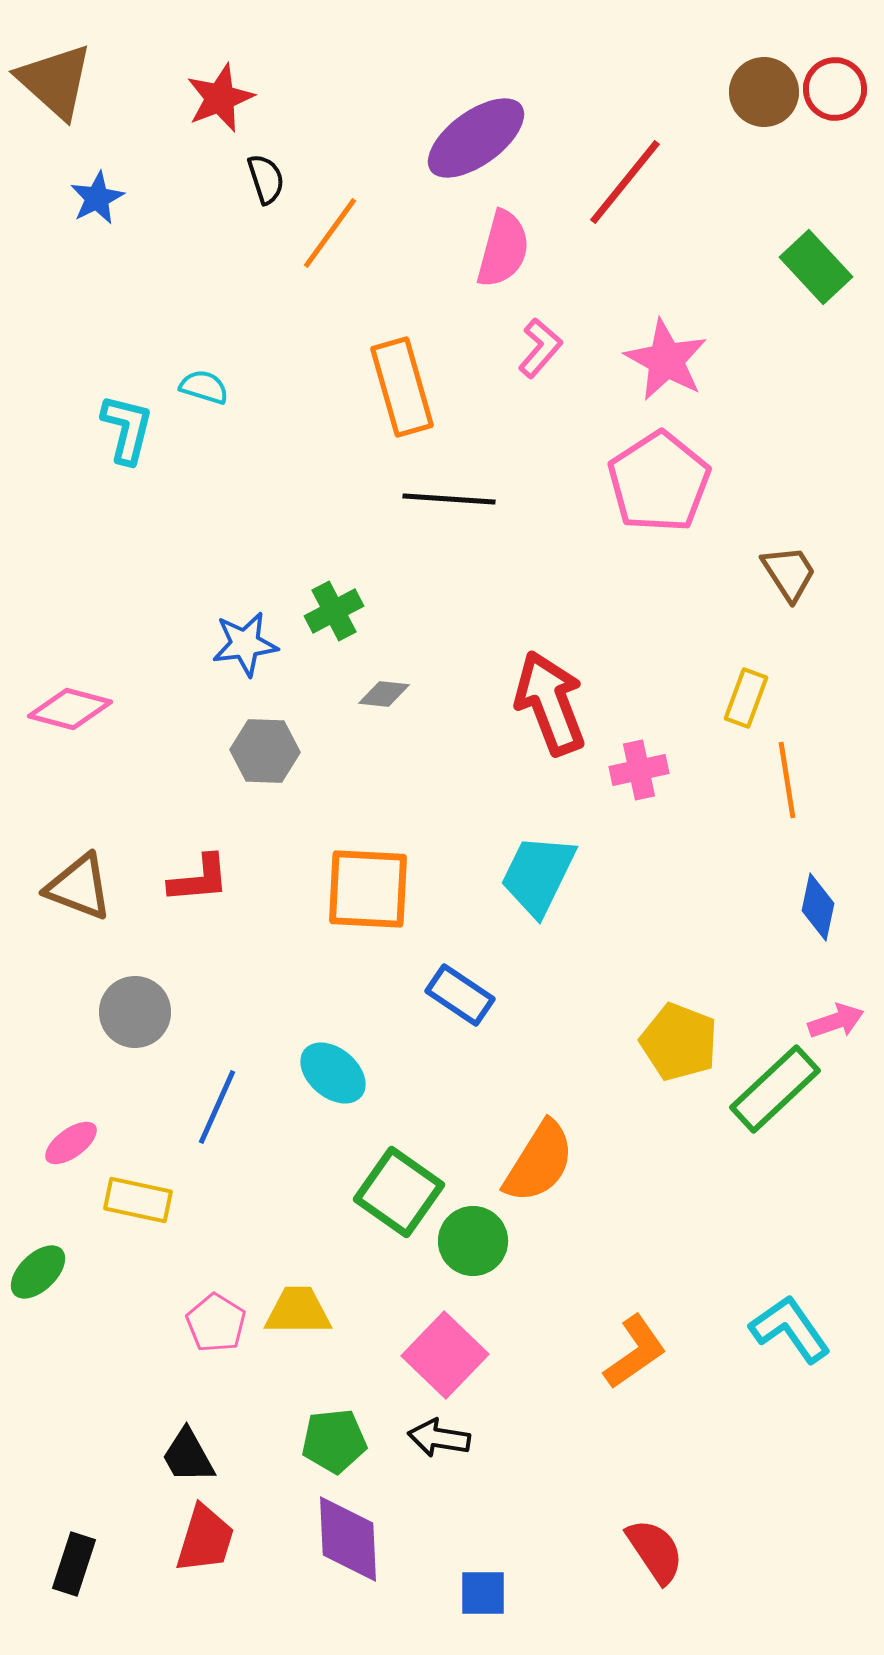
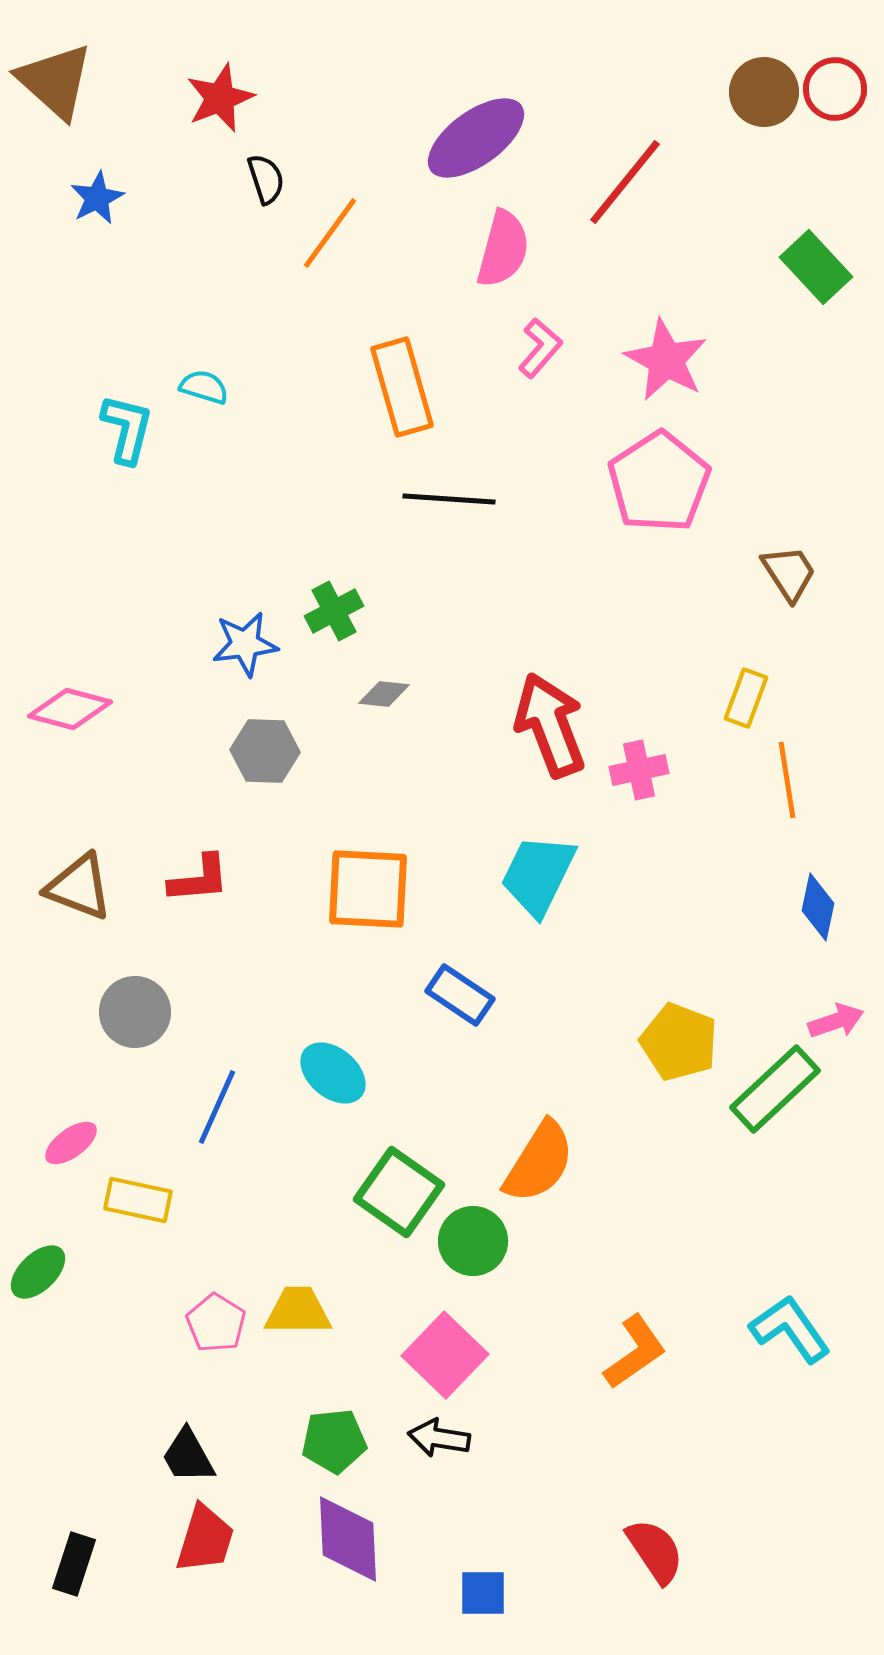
red arrow at (550, 703): moved 22 px down
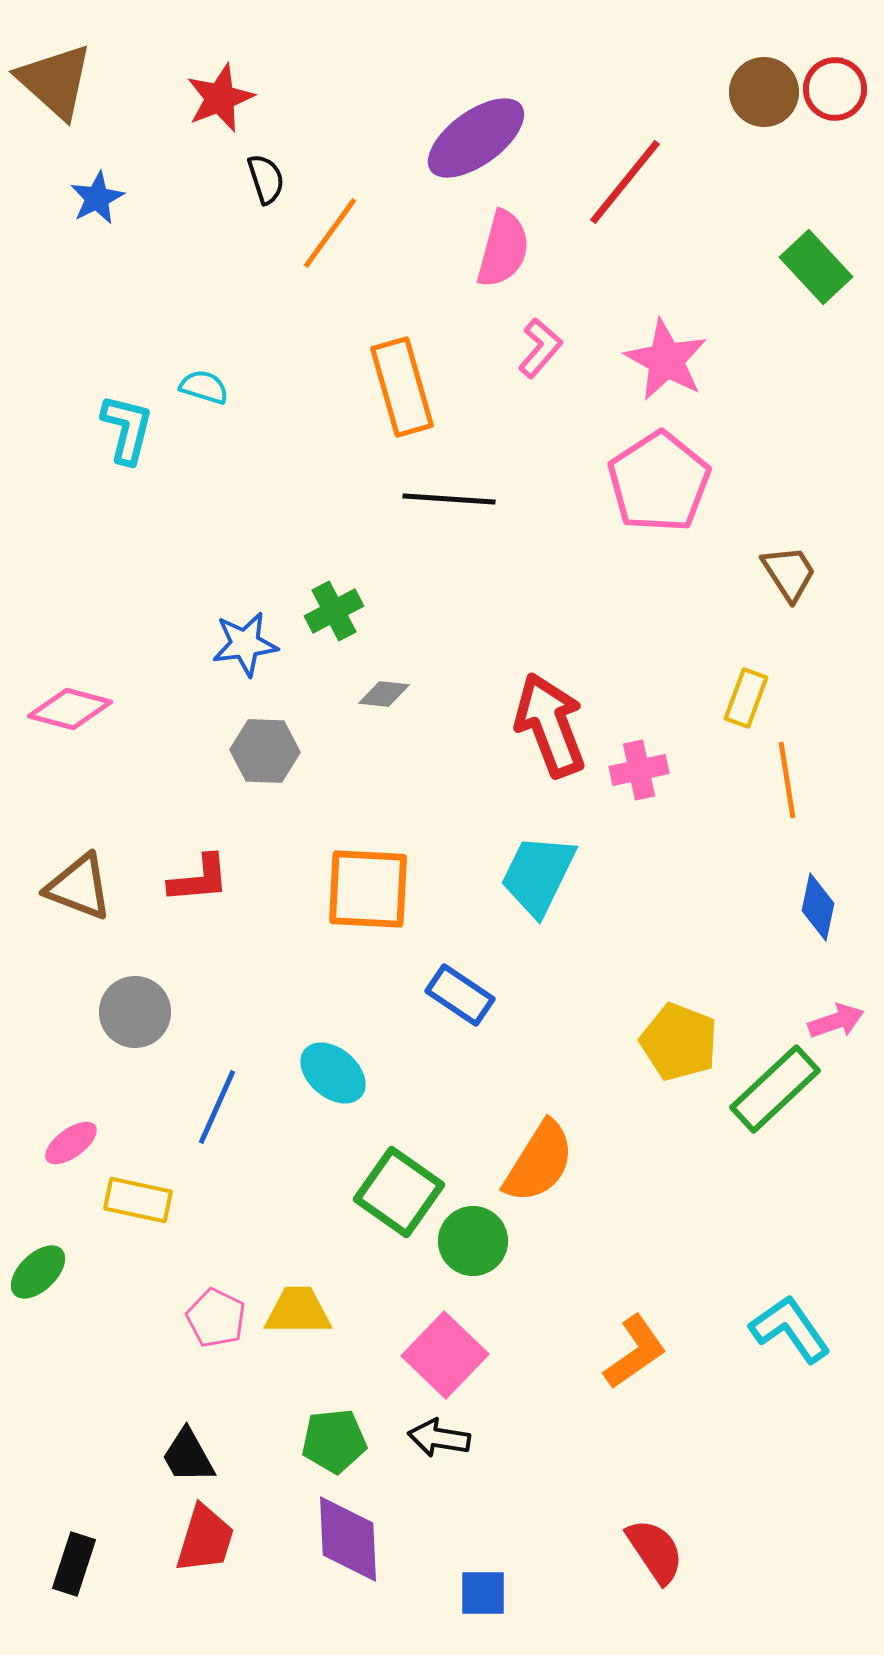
pink pentagon at (216, 1323): moved 5 px up; rotated 6 degrees counterclockwise
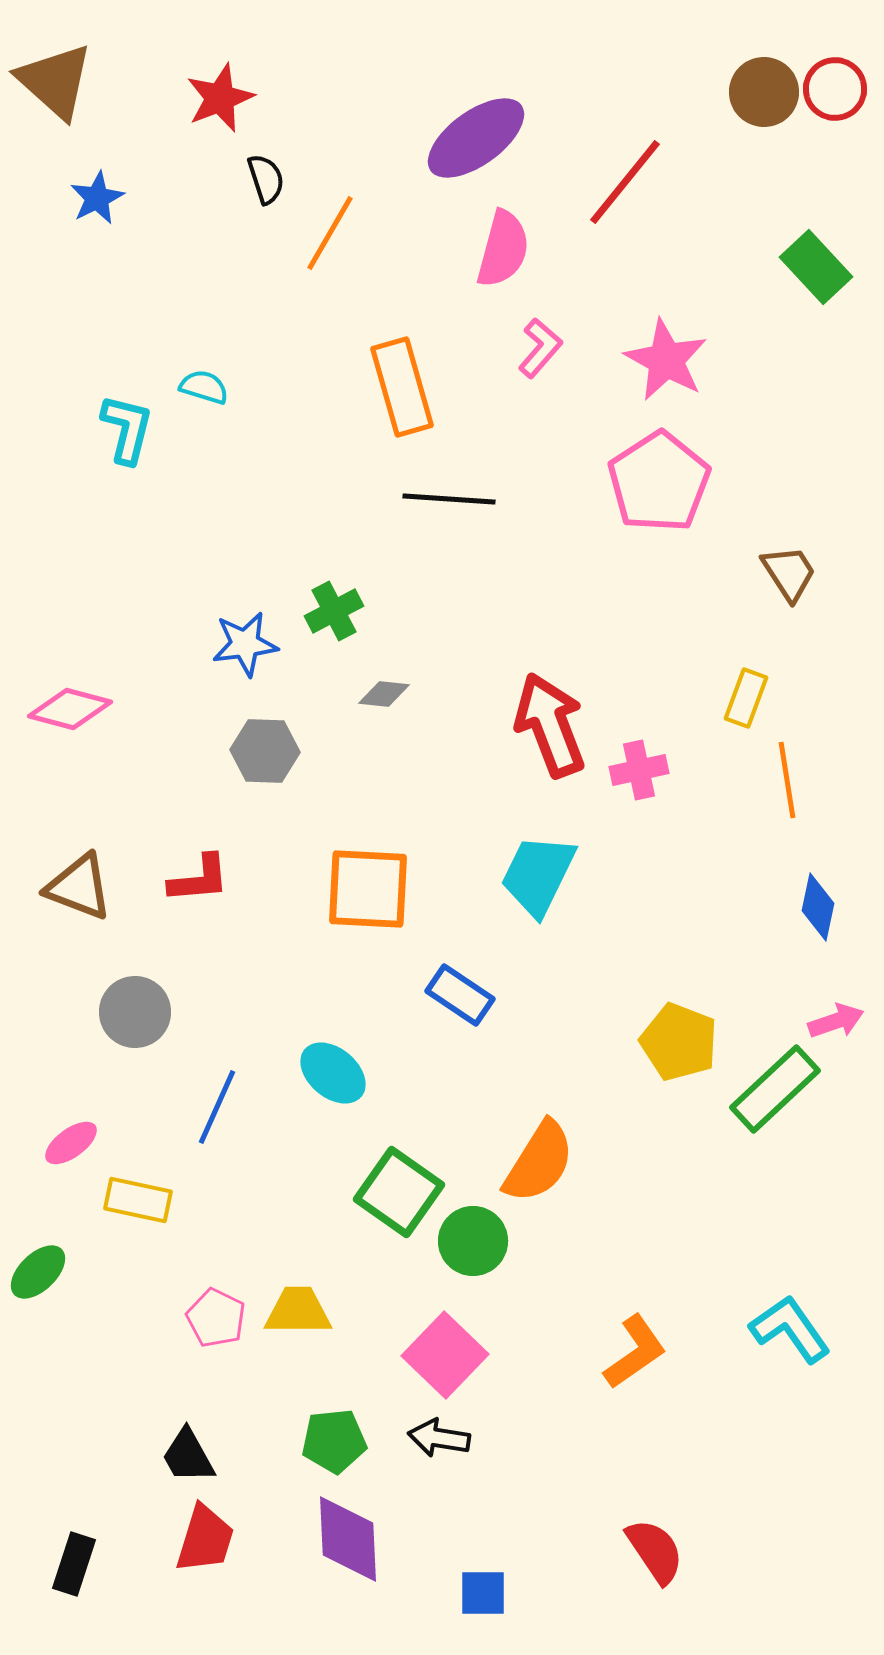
orange line at (330, 233): rotated 6 degrees counterclockwise
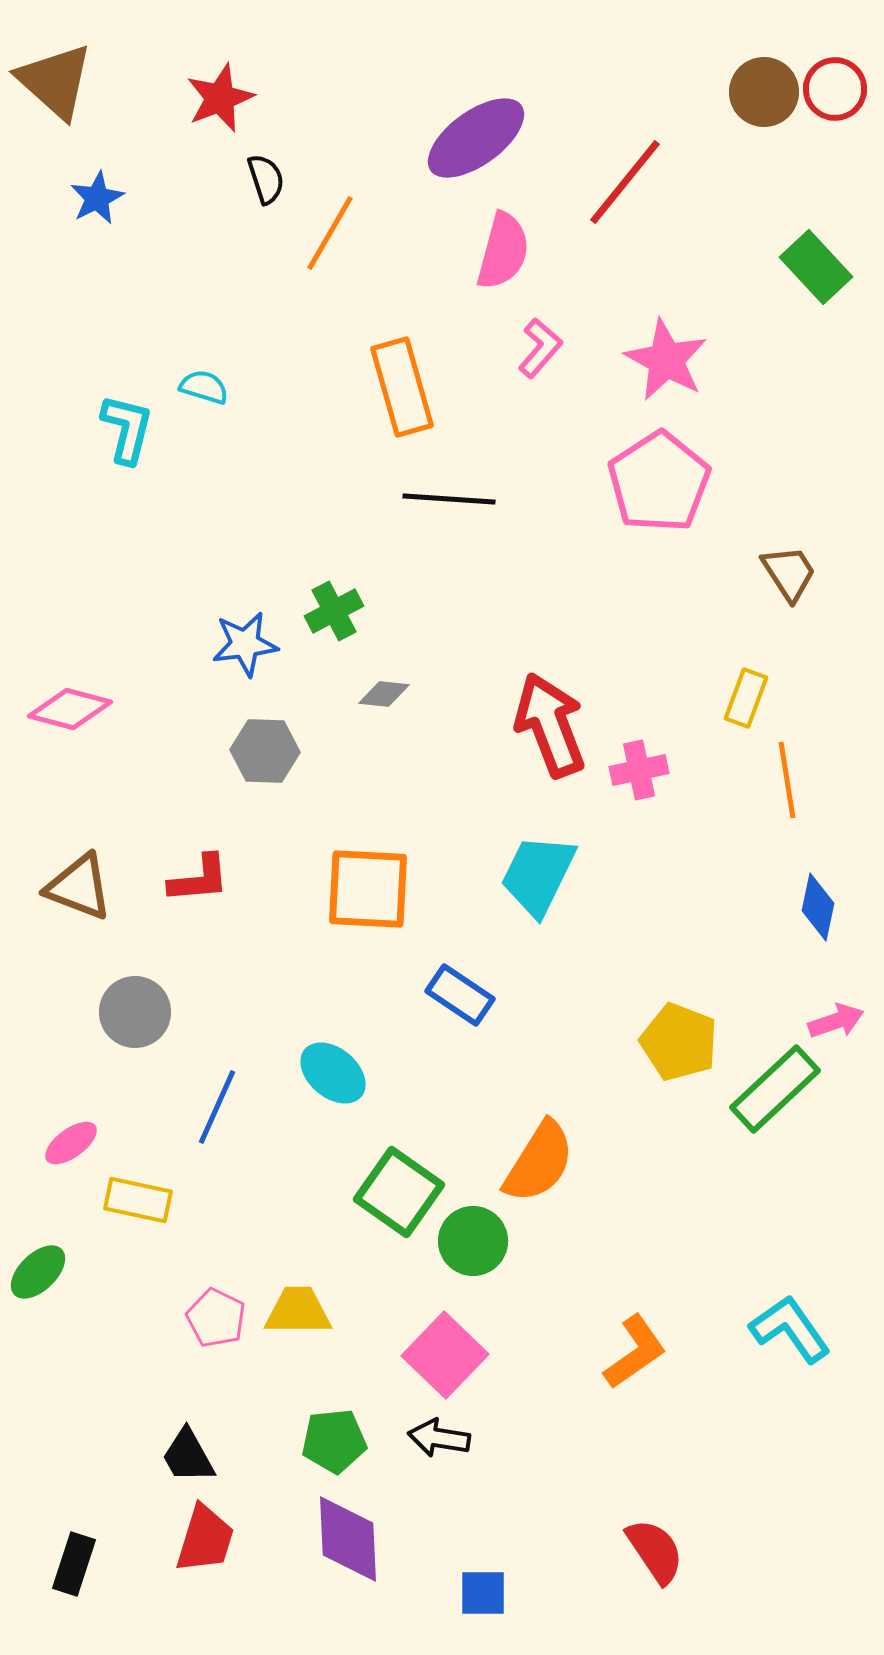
pink semicircle at (503, 249): moved 2 px down
